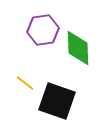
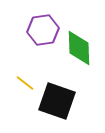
green diamond: moved 1 px right
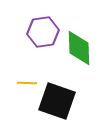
purple hexagon: moved 2 px down
yellow line: moved 2 px right; rotated 36 degrees counterclockwise
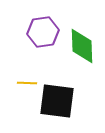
green diamond: moved 3 px right, 2 px up
black square: rotated 12 degrees counterclockwise
